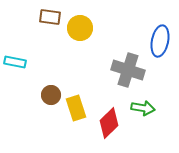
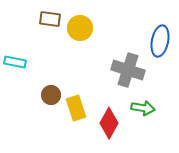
brown rectangle: moved 2 px down
red diamond: rotated 16 degrees counterclockwise
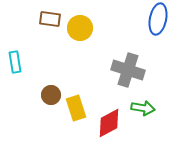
blue ellipse: moved 2 px left, 22 px up
cyan rectangle: rotated 70 degrees clockwise
red diamond: rotated 32 degrees clockwise
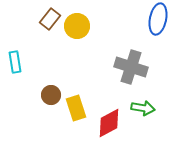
brown rectangle: rotated 60 degrees counterclockwise
yellow circle: moved 3 px left, 2 px up
gray cross: moved 3 px right, 3 px up
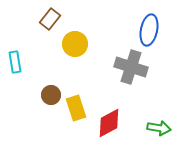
blue ellipse: moved 9 px left, 11 px down
yellow circle: moved 2 px left, 18 px down
green arrow: moved 16 px right, 20 px down
